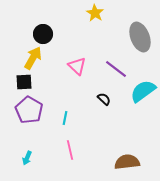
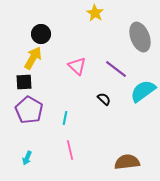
black circle: moved 2 px left
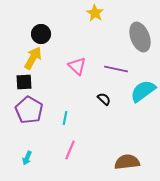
purple line: rotated 25 degrees counterclockwise
pink line: rotated 36 degrees clockwise
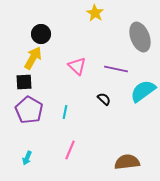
cyan line: moved 6 px up
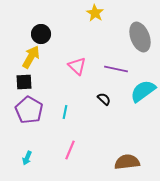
yellow arrow: moved 2 px left, 1 px up
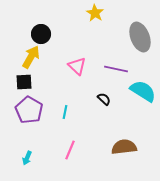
cyan semicircle: rotated 68 degrees clockwise
brown semicircle: moved 3 px left, 15 px up
